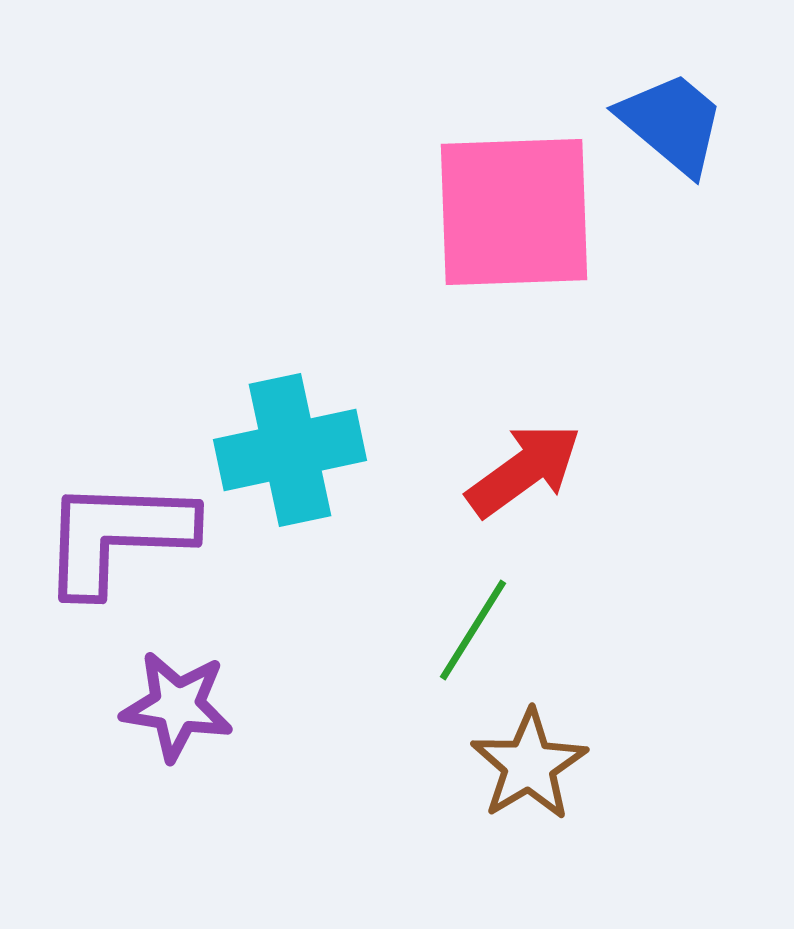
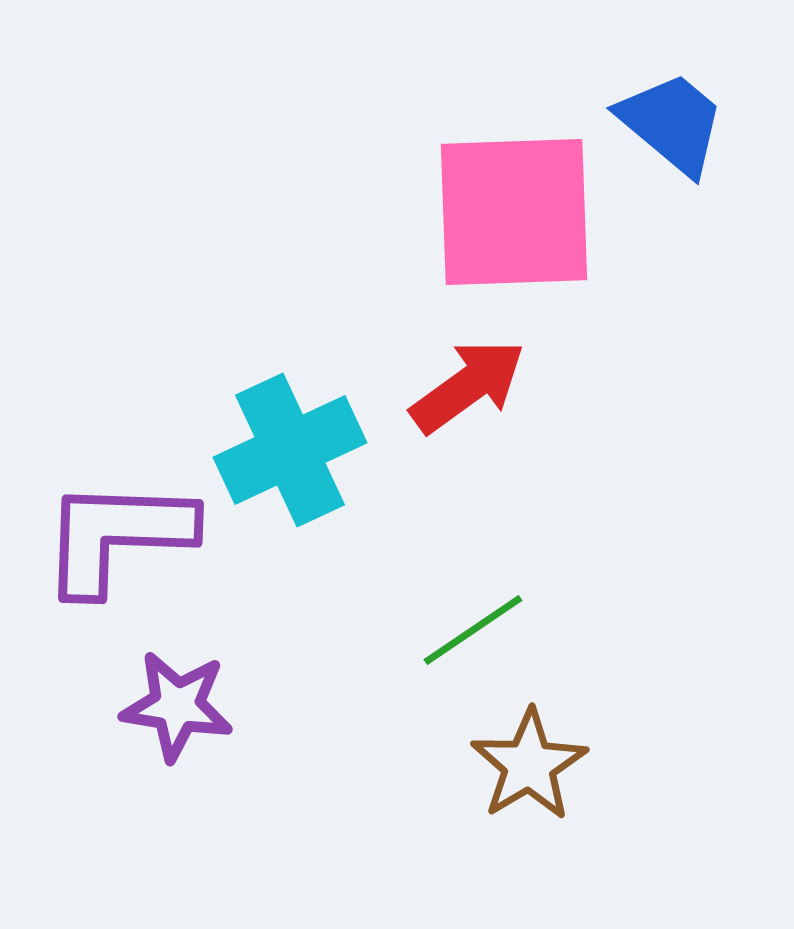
cyan cross: rotated 13 degrees counterclockwise
red arrow: moved 56 px left, 84 px up
green line: rotated 24 degrees clockwise
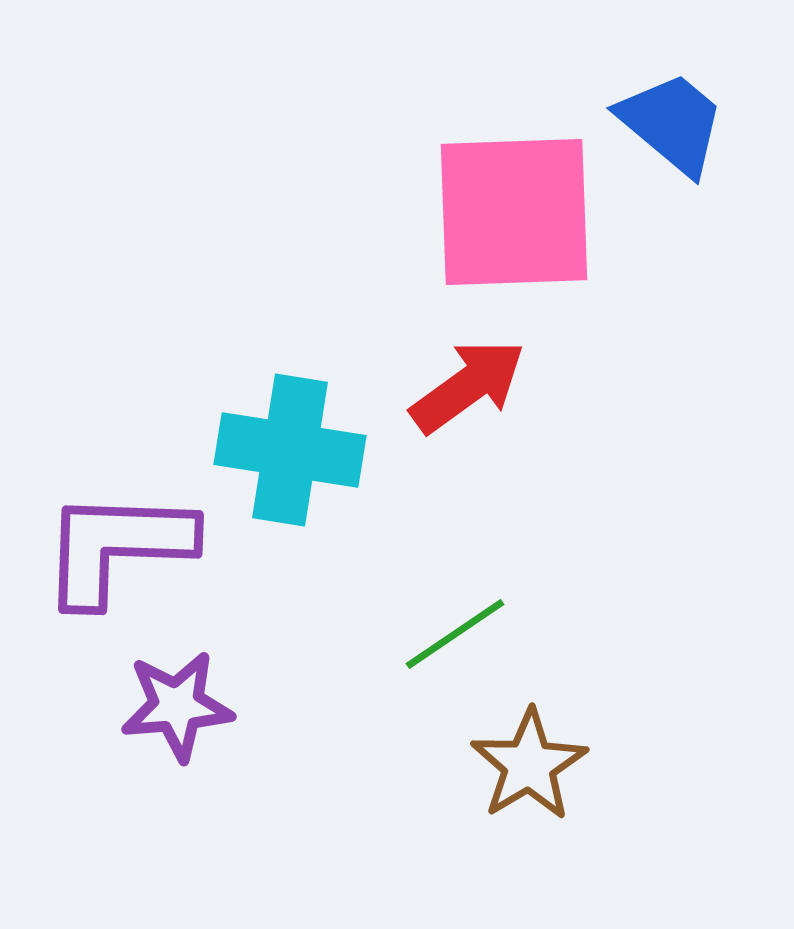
cyan cross: rotated 34 degrees clockwise
purple L-shape: moved 11 px down
green line: moved 18 px left, 4 px down
purple star: rotated 14 degrees counterclockwise
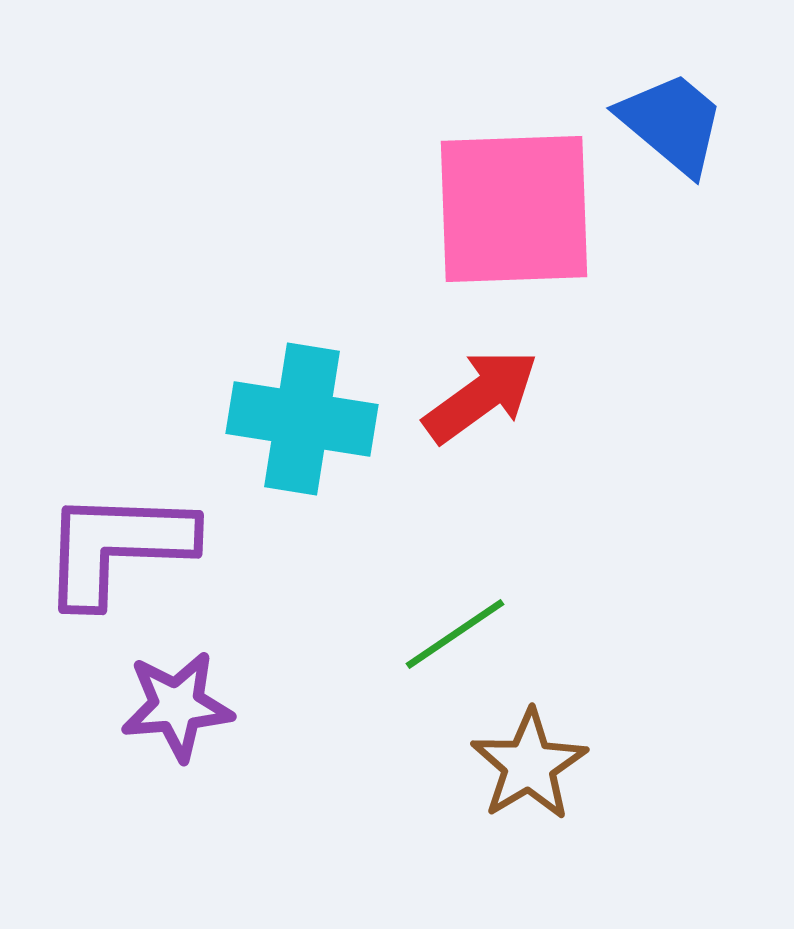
pink square: moved 3 px up
red arrow: moved 13 px right, 10 px down
cyan cross: moved 12 px right, 31 px up
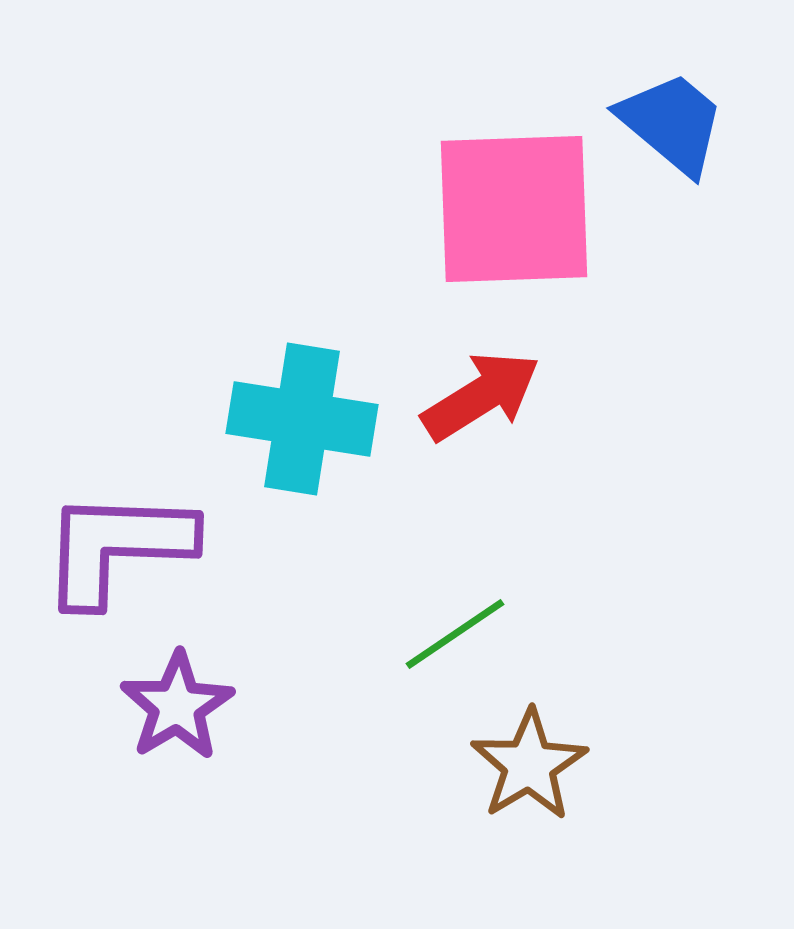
red arrow: rotated 4 degrees clockwise
purple star: rotated 26 degrees counterclockwise
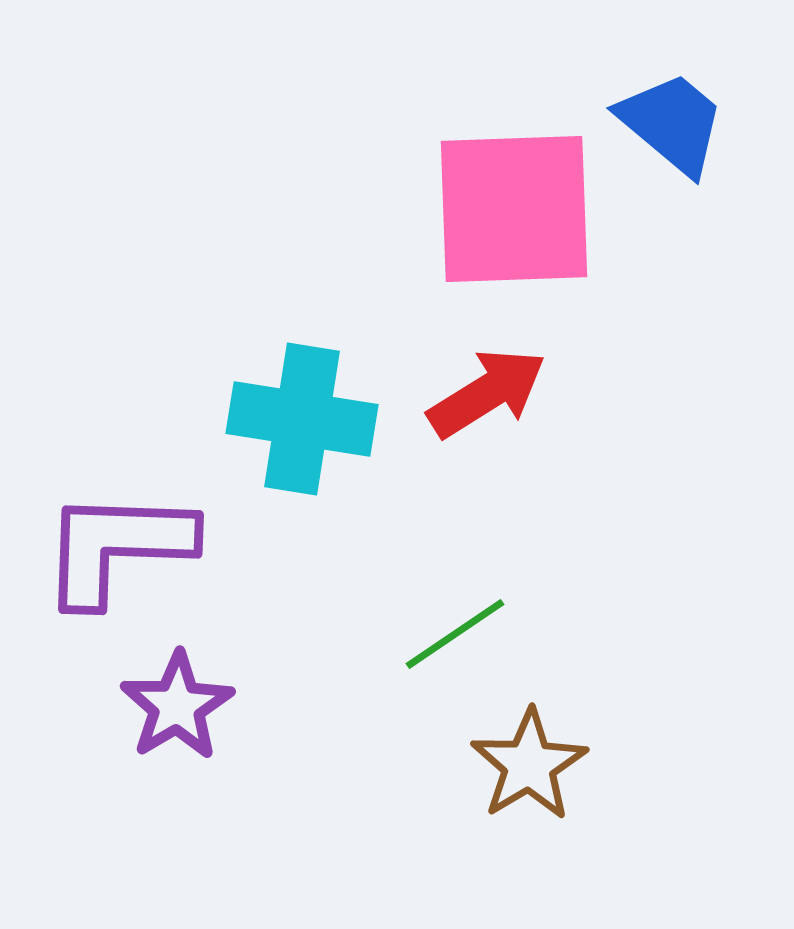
red arrow: moved 6 px right, 3 px up
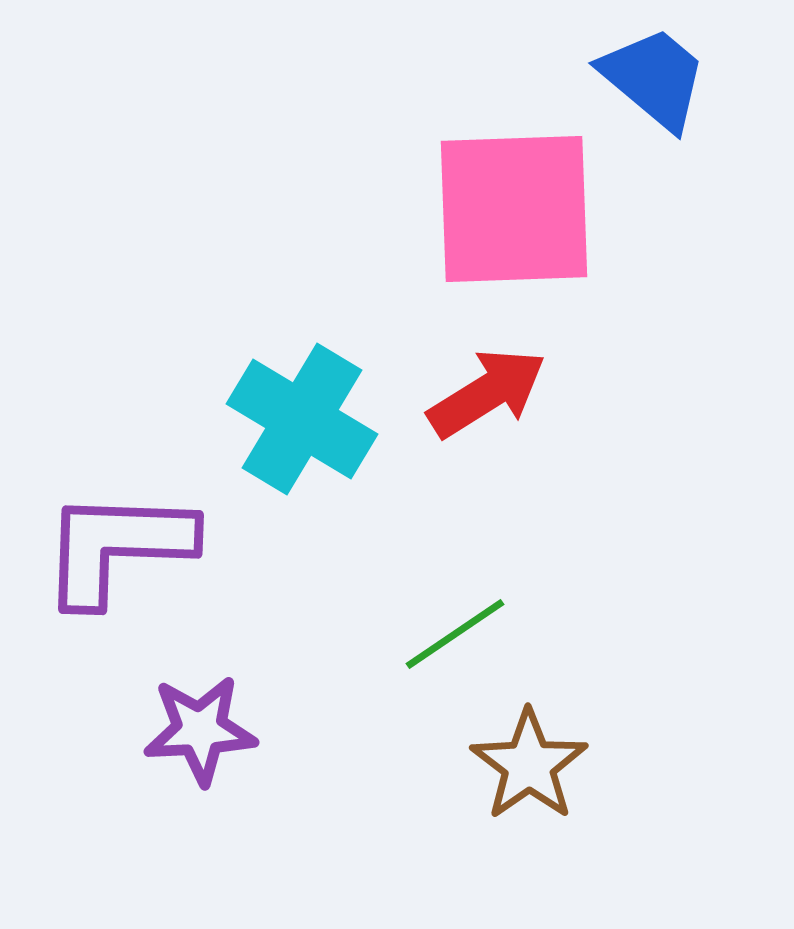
blue trapezoid: moved 18 px left, 45 px up
cyan cross: rotated 22 degrees clockwise
purple star: moved 23 px right, 24 px down; rotated 28 degrees clockwise
brown star: rotated 4 degrees counterclockwise
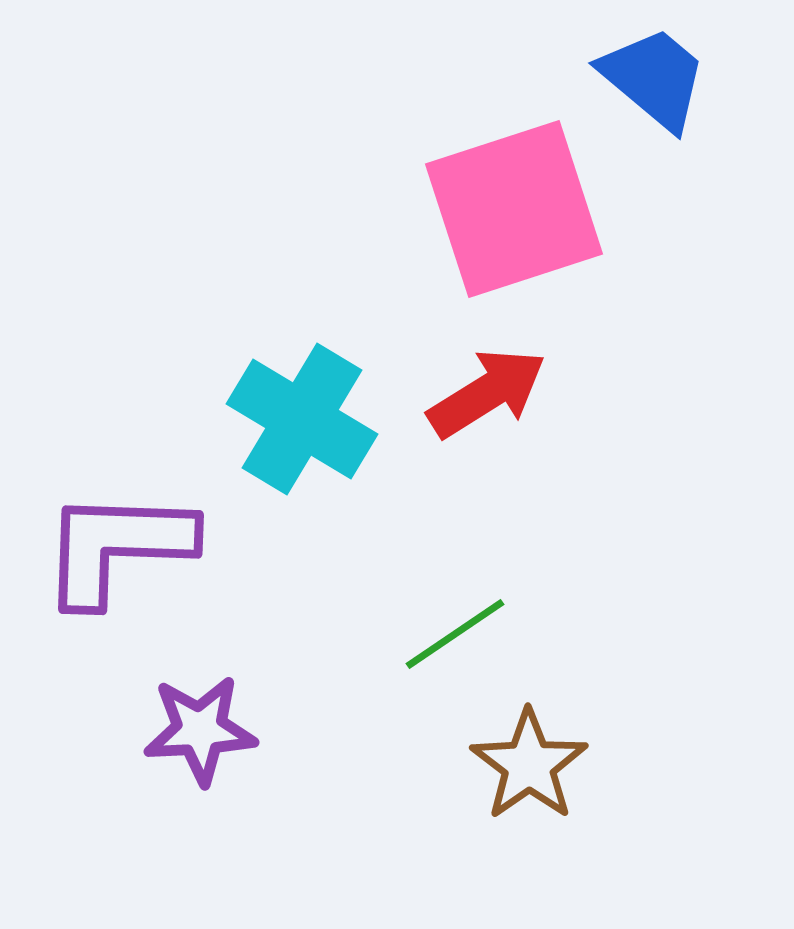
pink square: rotated 16 degrees counterclockwise
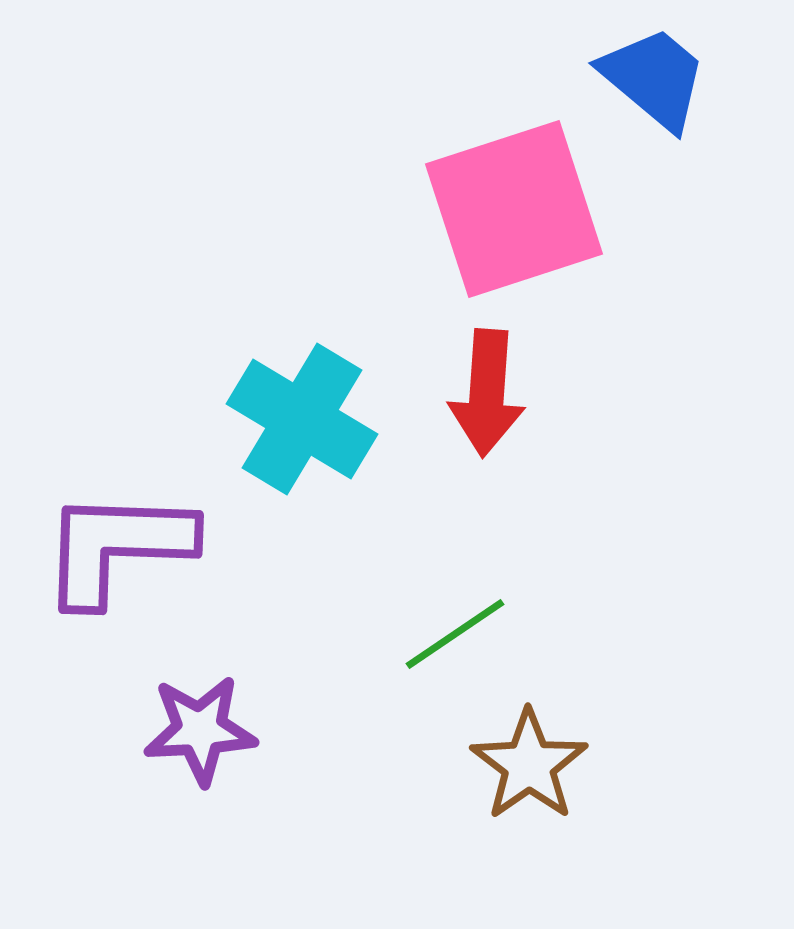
red arrow: rotated 126 degrees clockwise
